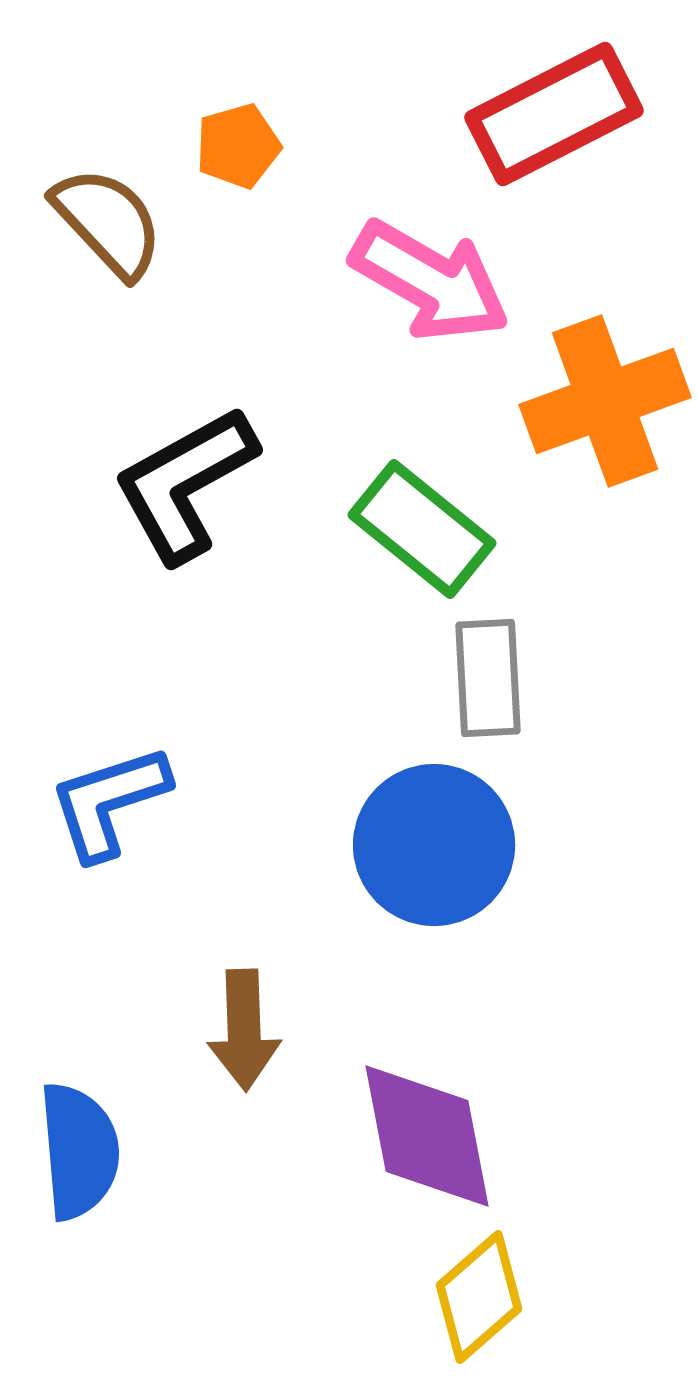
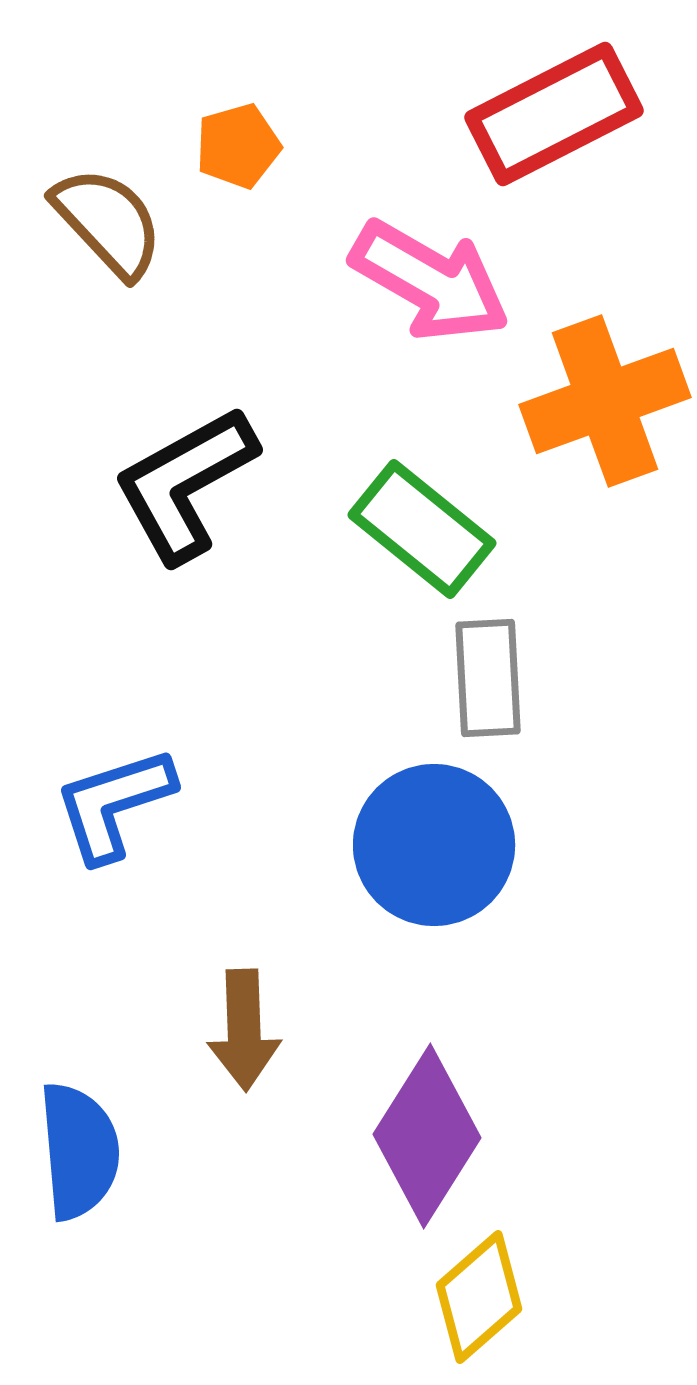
blue L-shape: moved 5 px right, 2 px down
purple diamond: rotated 43 degrees clockwise
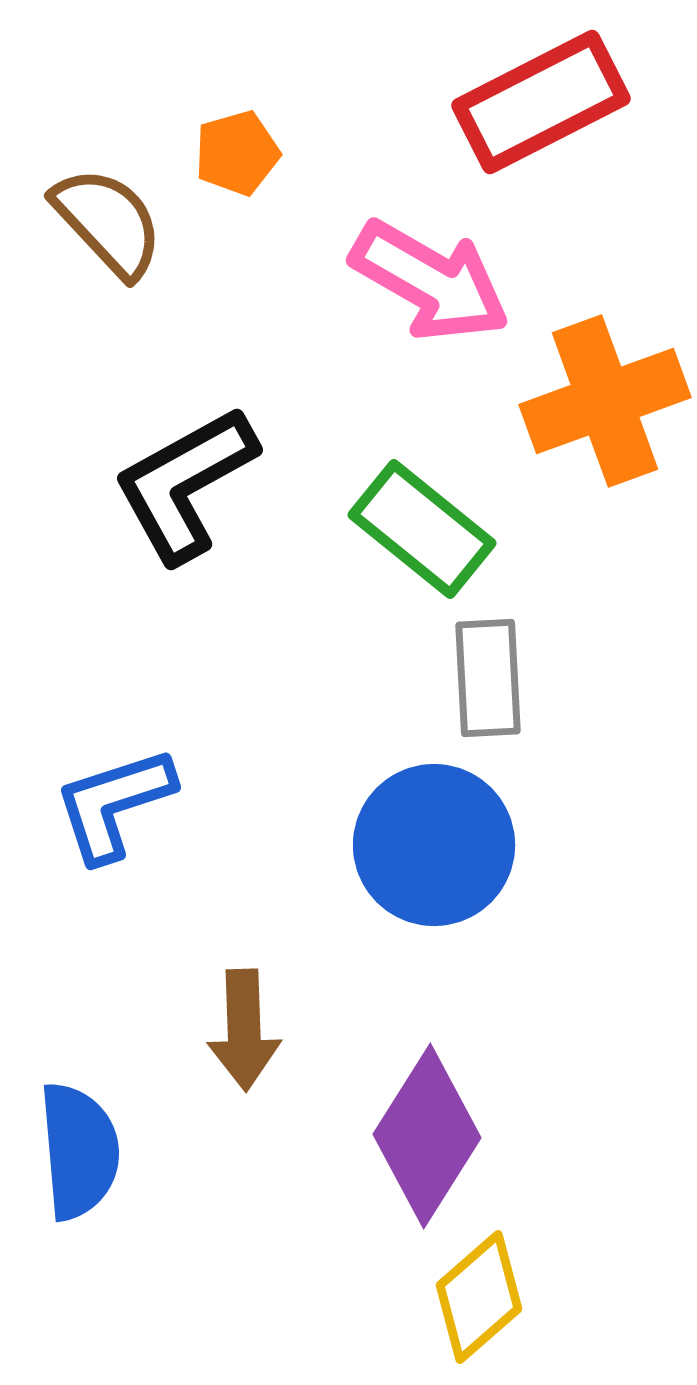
red rectangle: moved 13 px left, 12 px up
orange pentagon: moved 1 px left, 7 px down
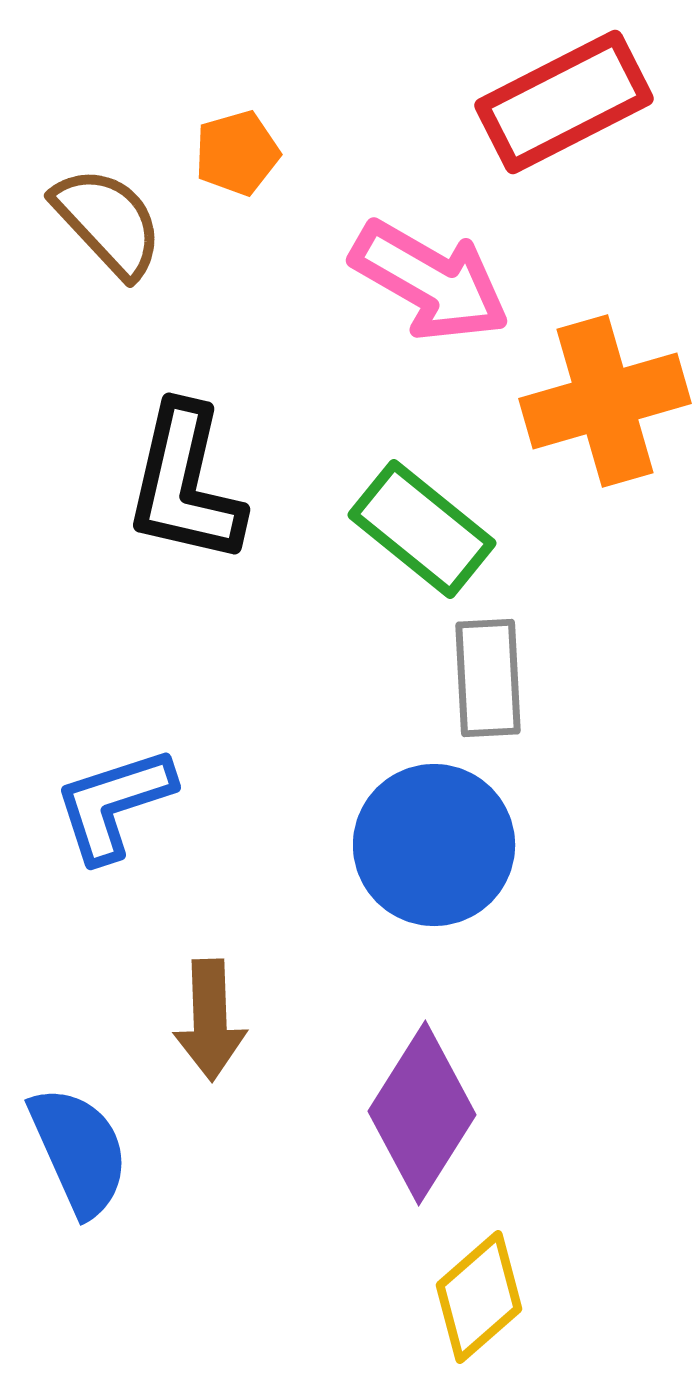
red rectangle: moved 23 px right
orange cross: rotated 4 degrees clockwise
black L-shape: rotated 48 degrees counterclockwise
brown arrow: moved 34 px left, 10 px up
purple diamond: moved 5 px left, 23 px up
blue semicircle: rotated 19 degrees counterclockwise
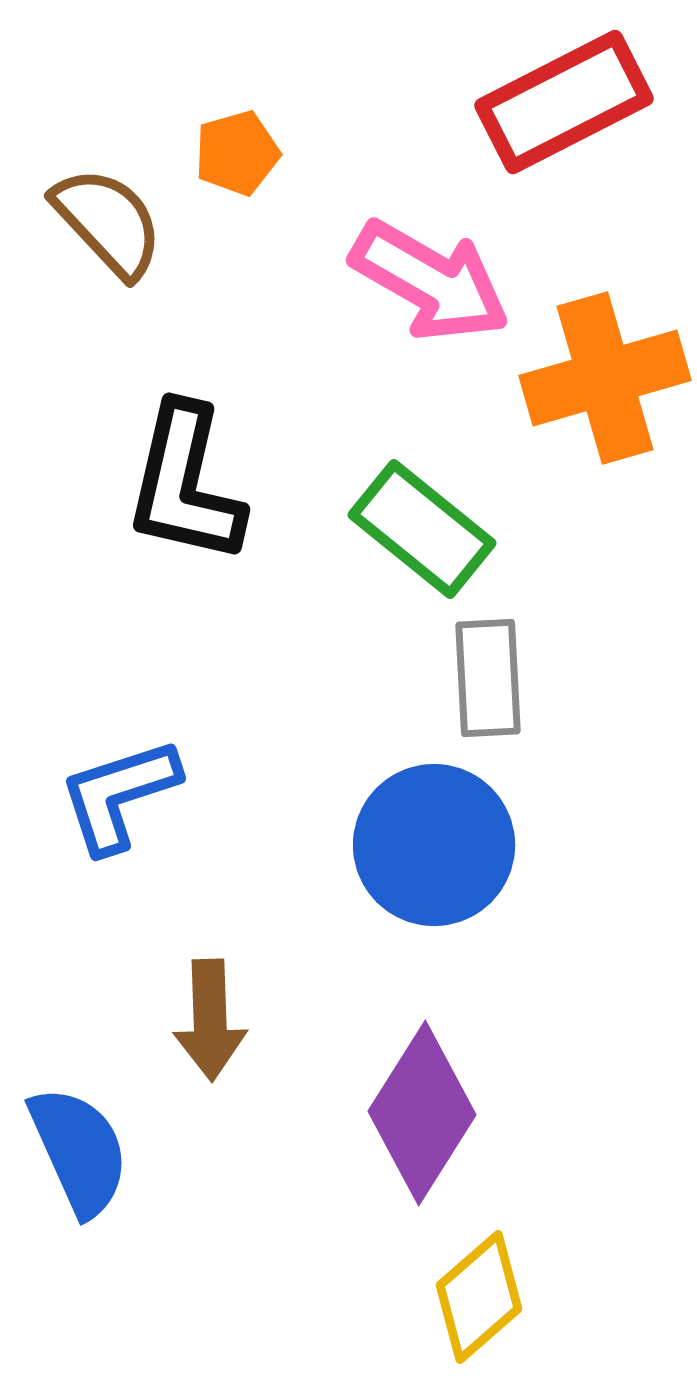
orange cross: moved 23 px up
blue L-shape: moved 5 px right, 9 px up
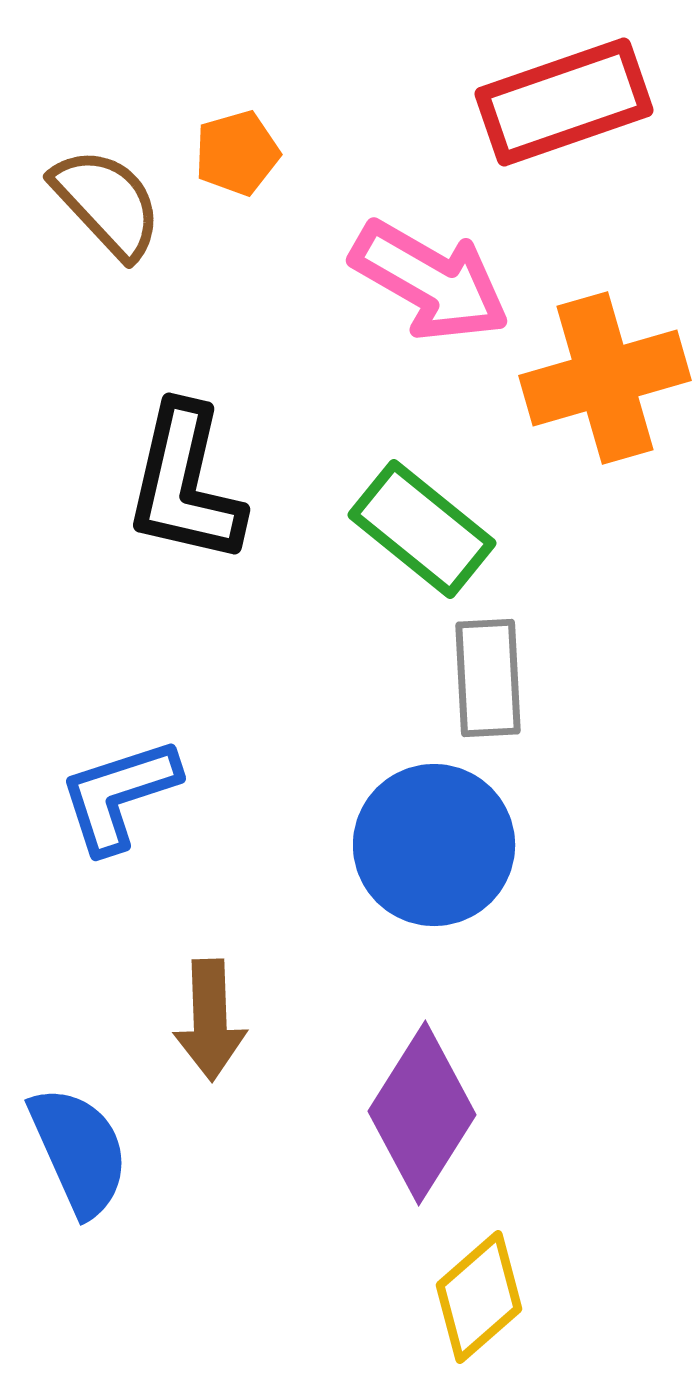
red rectangle: rotated 8 degrees clockwise
brown semicircle: moved 1 px left, 19 px up
